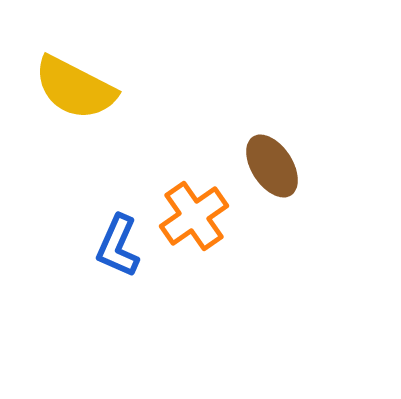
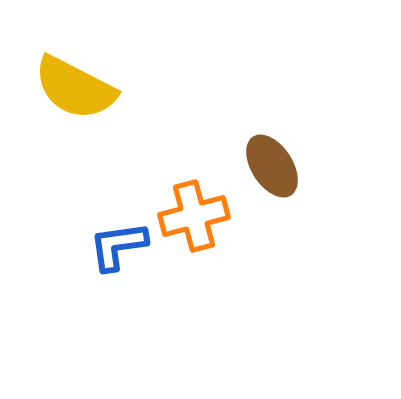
orange cross: rotated 20 degrees clockwise
blue L-shape: rotated 58 degrees clockwise
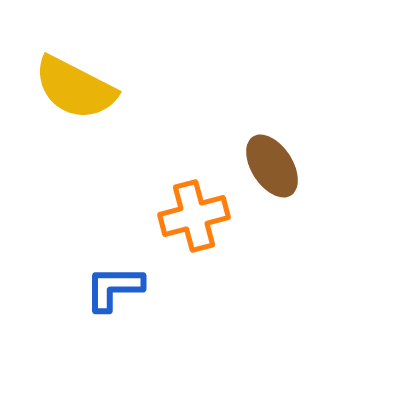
blue L-shape: moved 4 px left, 42 px down; rotated 8 degrees clockwise
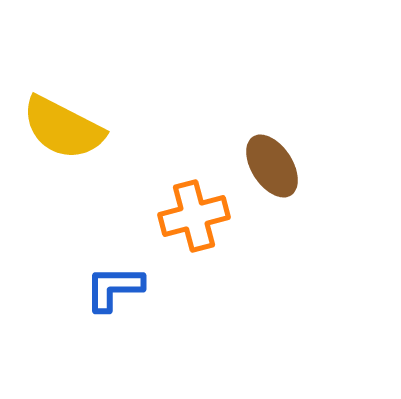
yellow semicircle: moved 12 px left, 40 px down
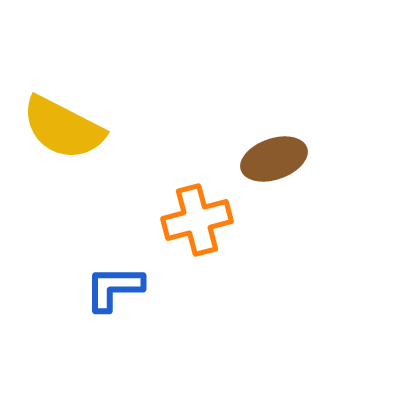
brown ellipse: moved 2 px right, 7 px up; rotated 76 degrees counterclockwise
orange cross: moved 3 px right, 4 px down
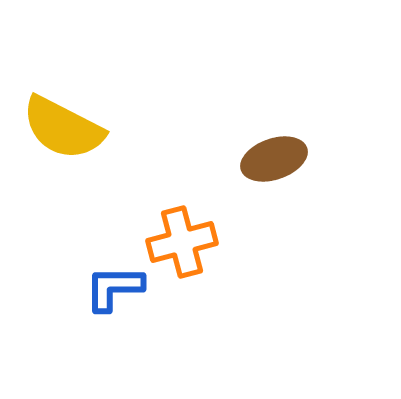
orange cross: moved 15 px left, 22 px down
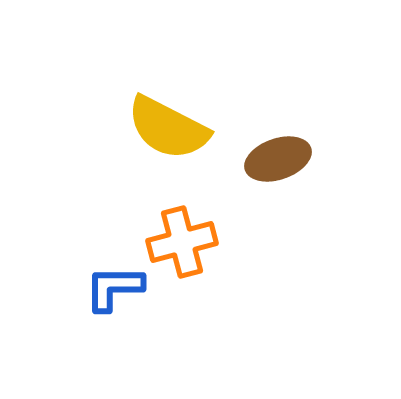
yellow semicircle: moved 105 px right
brown ellipse: moved 4 px right
